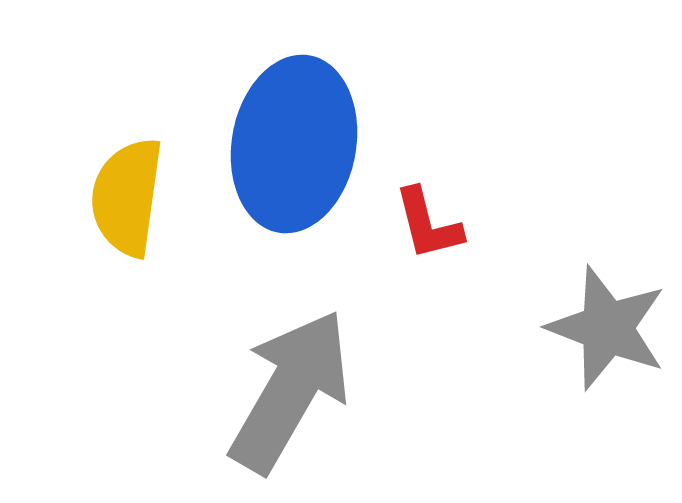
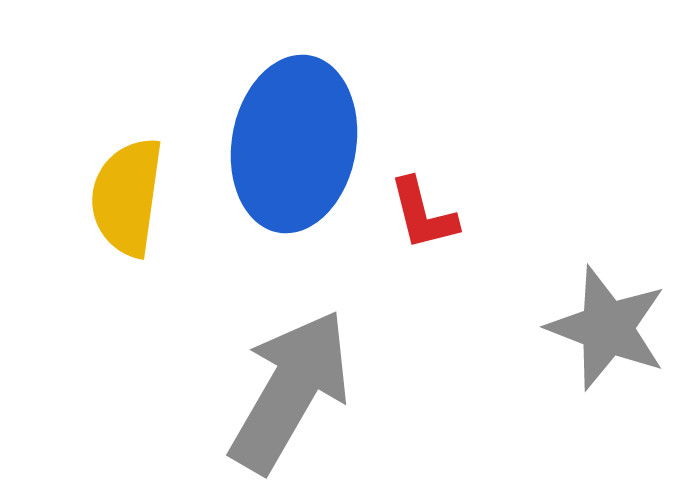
red L-shape: moved 5 px left, 10 px up
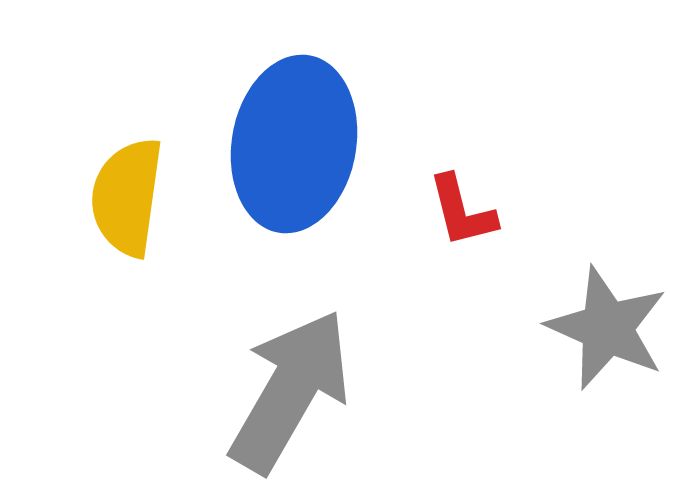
red L-shape: moved 39 px right, 3 px up
gray star: rotated 3 degrees clockwise
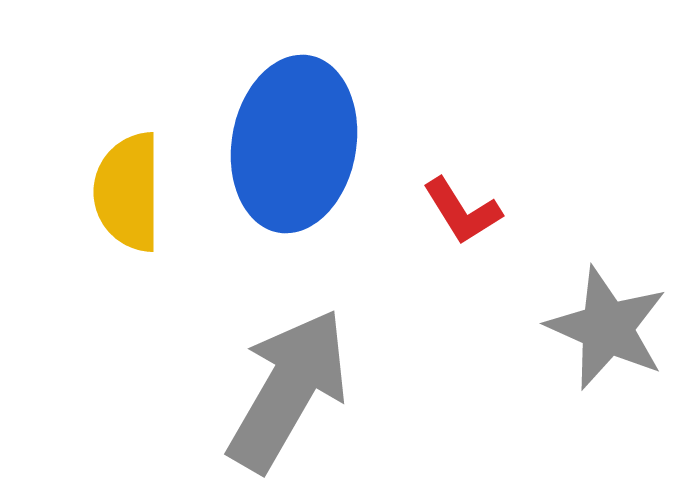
yellow semicircle: moved 1 px right, 5 px up; rotated 8 degrees counterclockwise
red L-shape: rotated 18 degrees counterclockwise
gray arrow: moved 2 px left, 1 px up
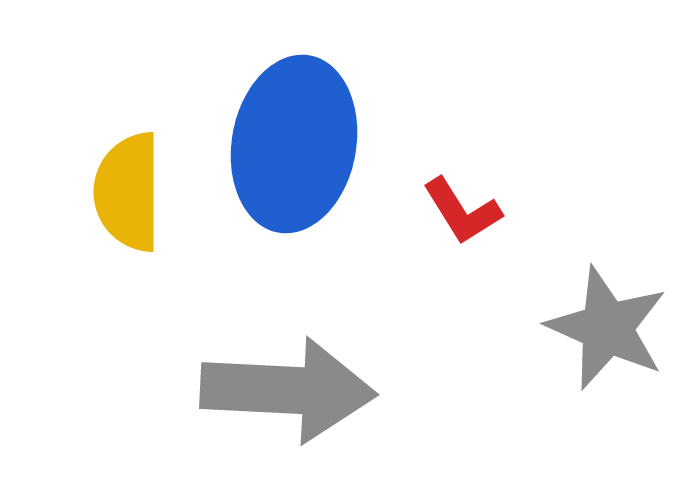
gray arrow: rotated 63 degrees clockwise
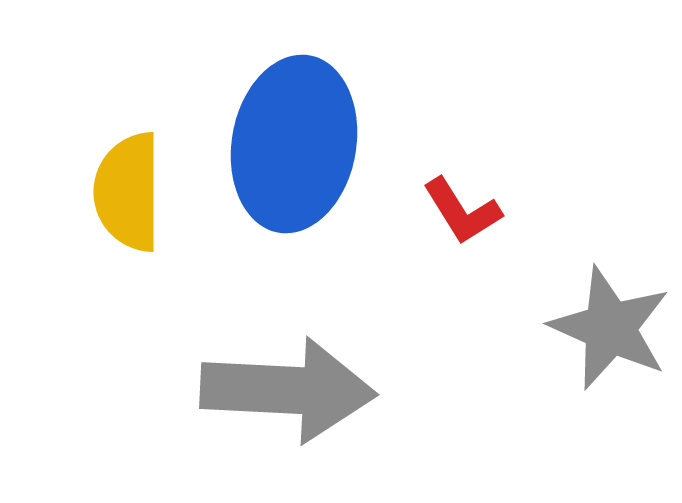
gray star: moved 3 px right
